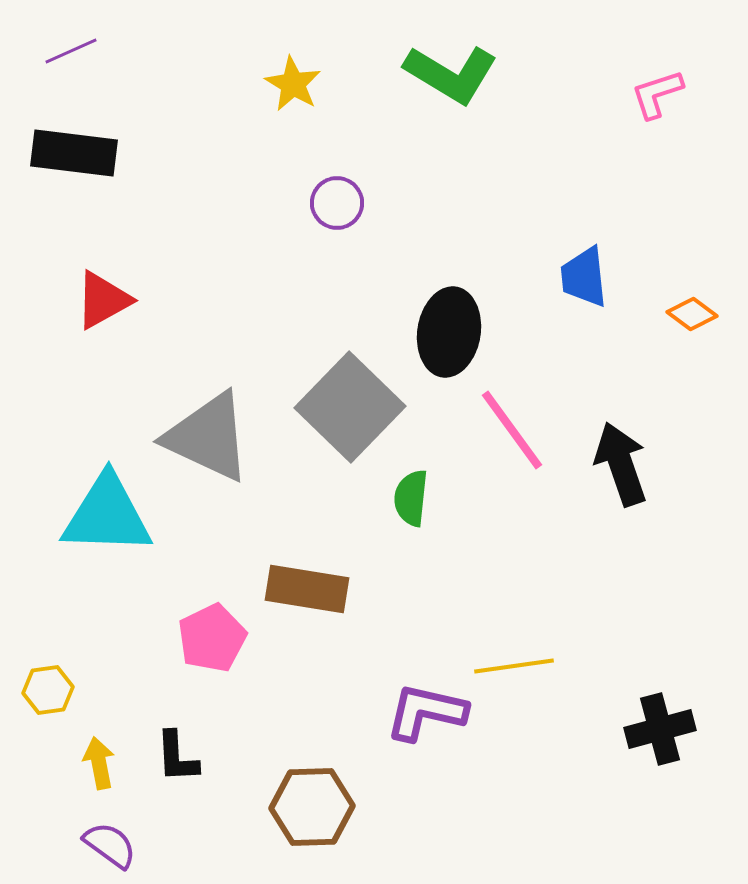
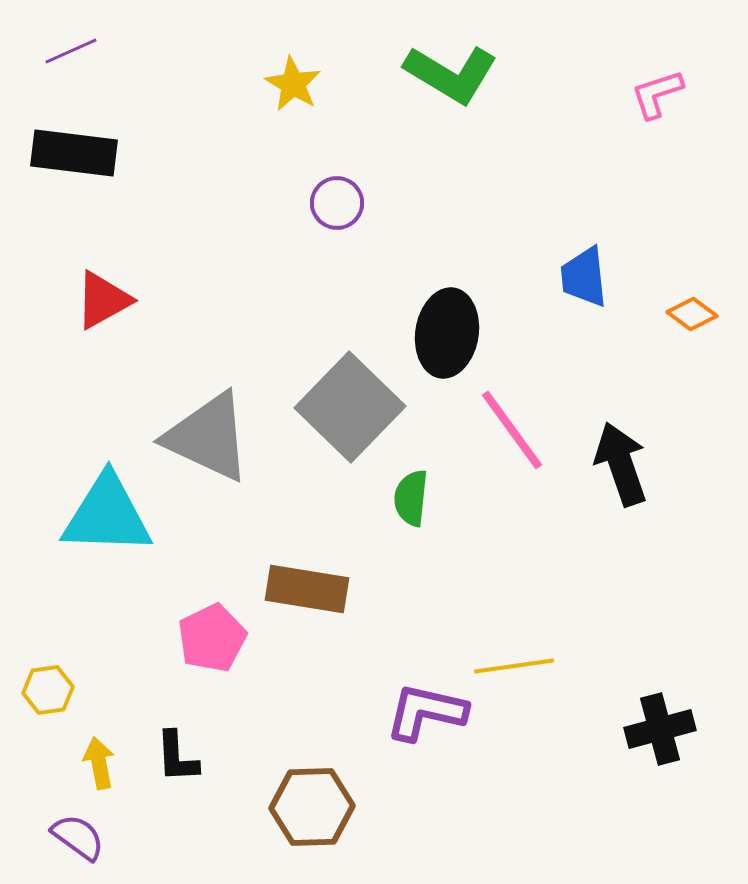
black ellipse: moved 2 px left, 1 px down
purple semicircle: moved 32 px left, 8 px up
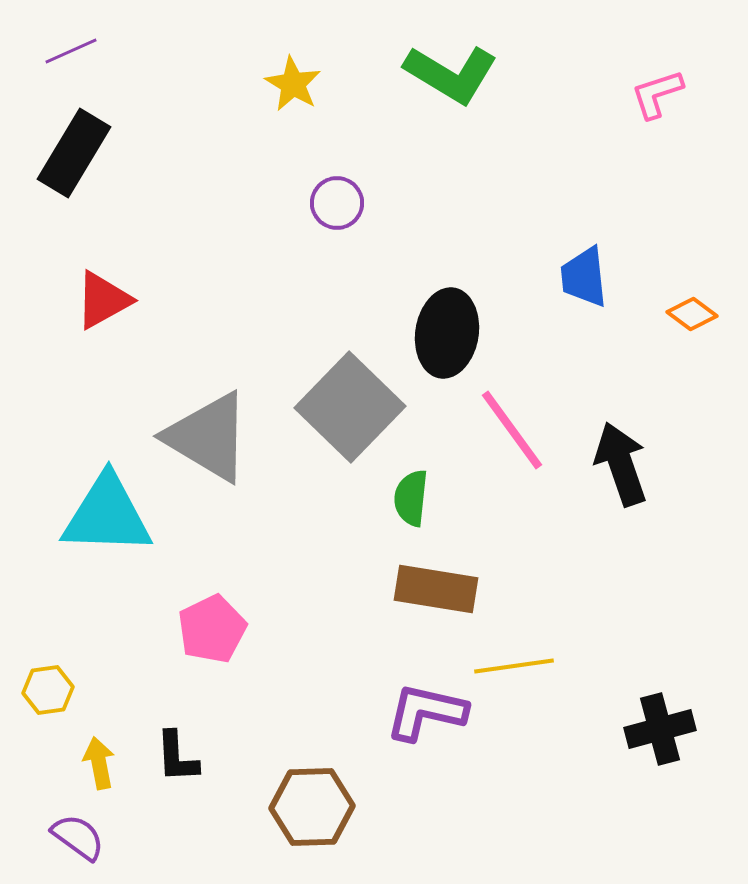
black rectangle: rotated 66 degrees counterclockwise
gray triangle: rotated 6 degrees clockwise
brown rectangle: moved 129 px right
pink pentagon: moved 9 px up
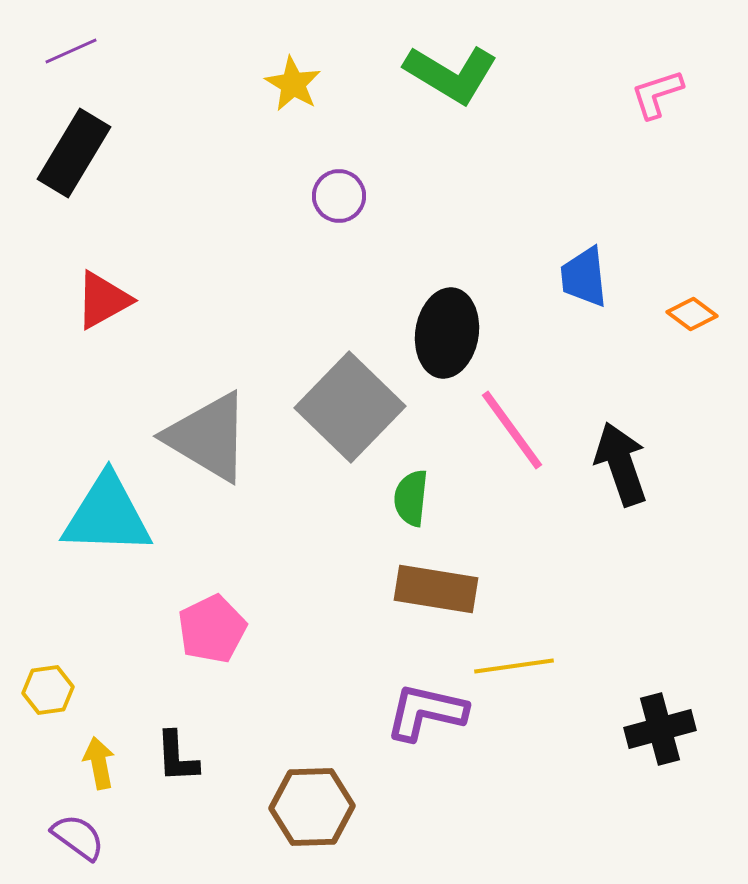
purple circle: moved 2 px right, 7 px up
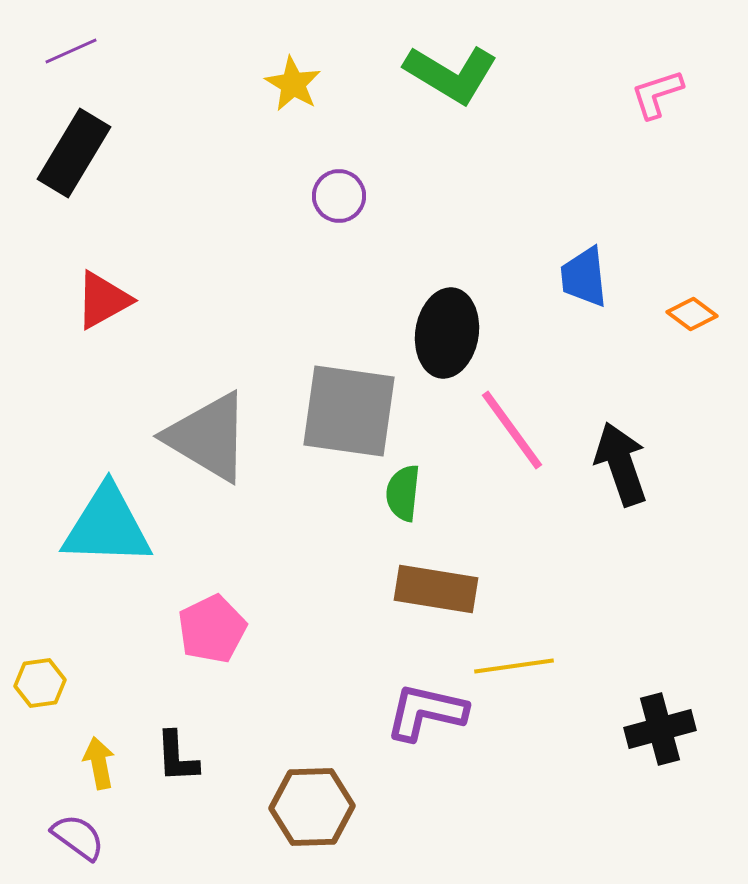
gray square: moved 1 px left, 4 px down; rotated 36 degrees counterclockwise
green semicircle: moved 8 px left, 5 px up
cyan triangle: moved 11 px down
yellow hexagon: moved 8 px left, 7 px up
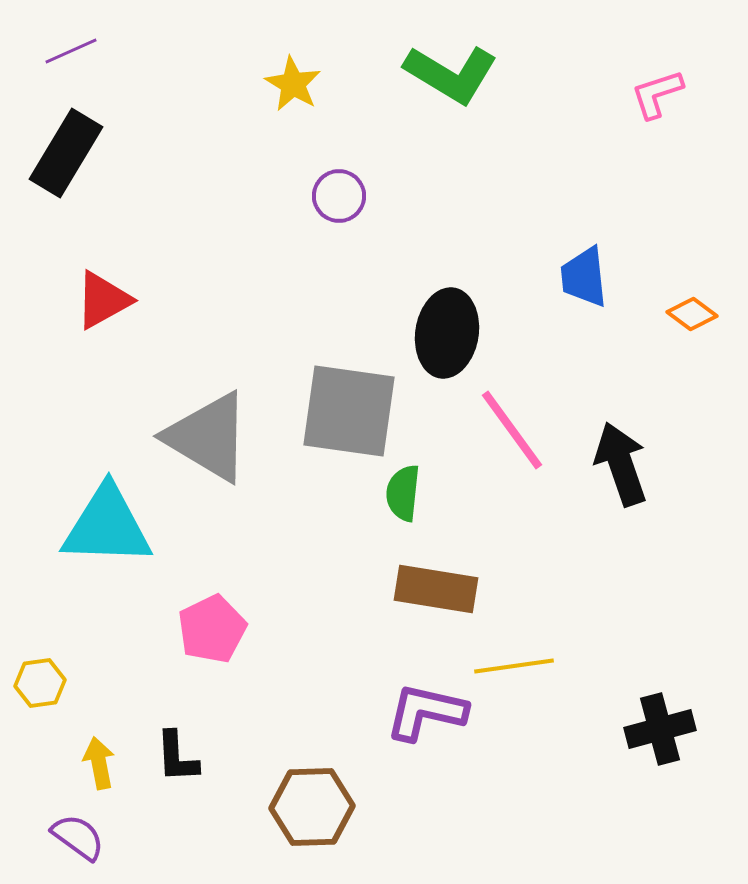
black rectangle: moved 8 px left
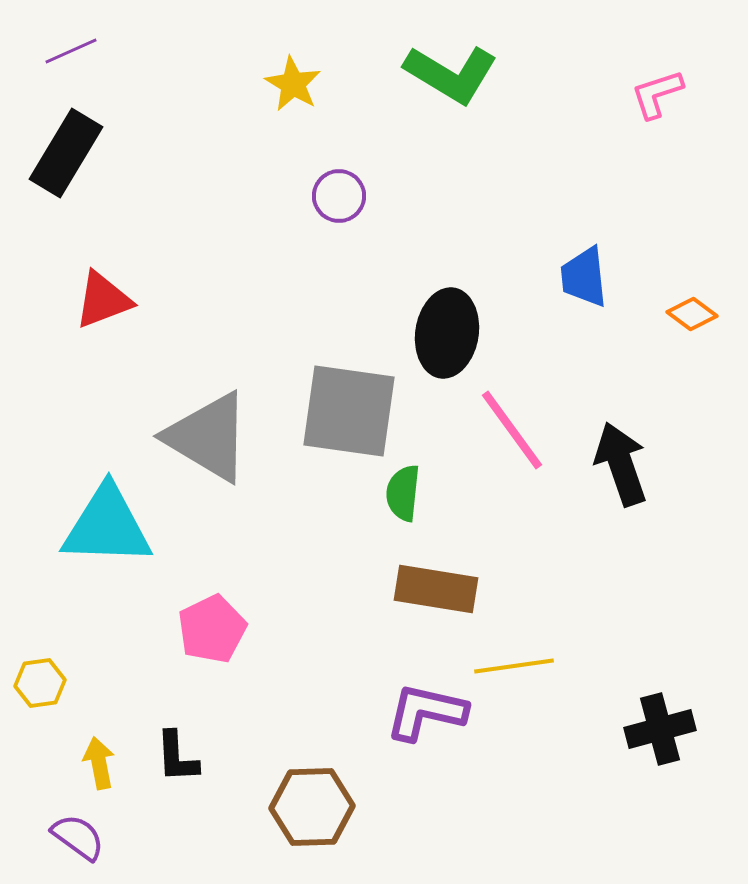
red triangle: rotated 8 degrees clockwise
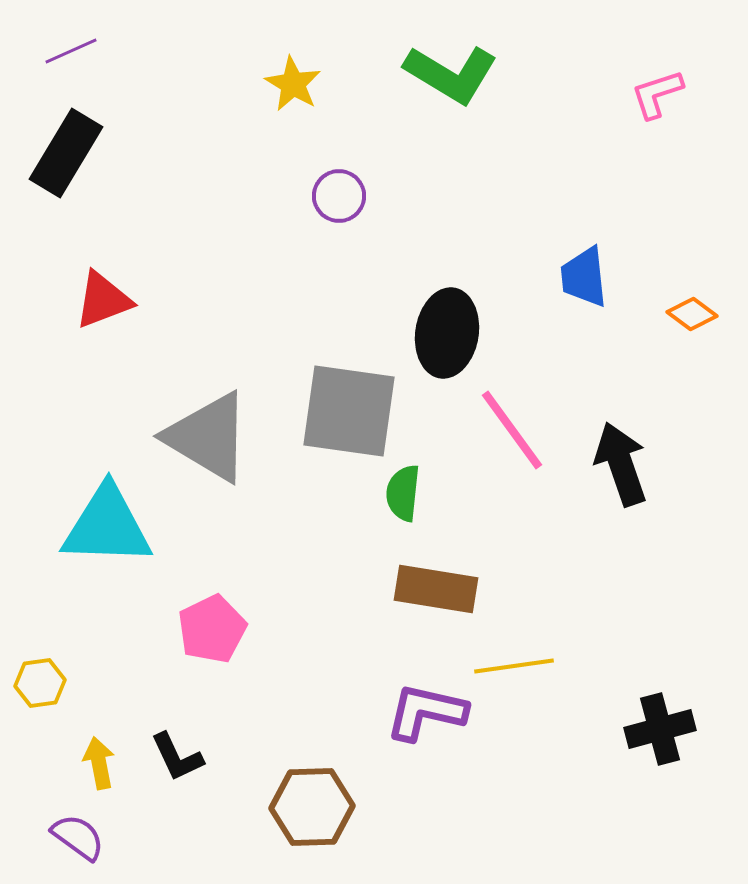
black L-shape: rotated 22 degrees counterclockwise
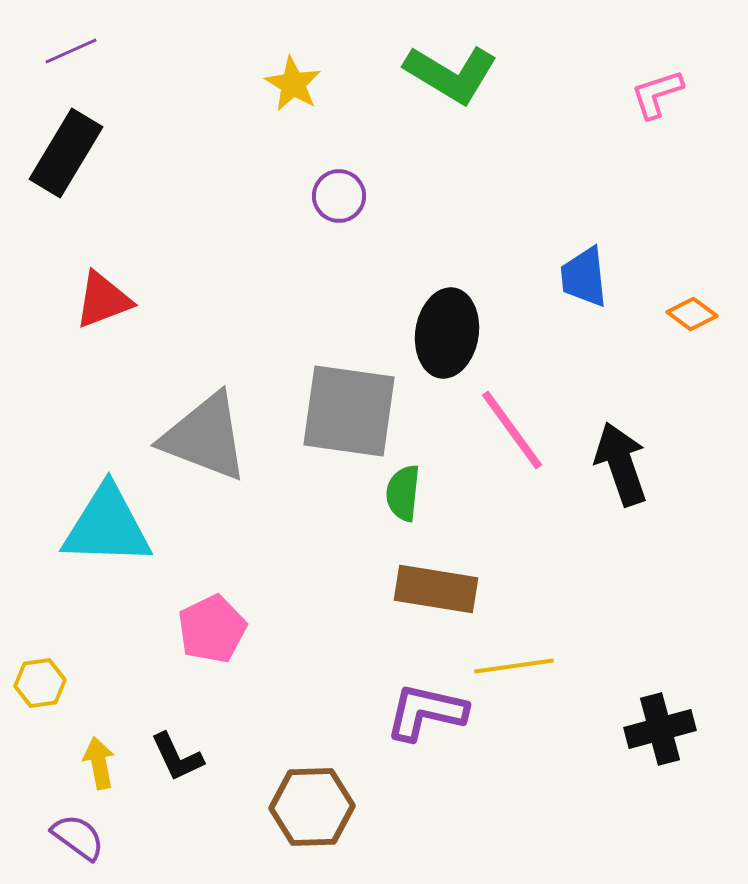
gray triangle: moved 3 px left; rotated 10 degrees counterclockwise
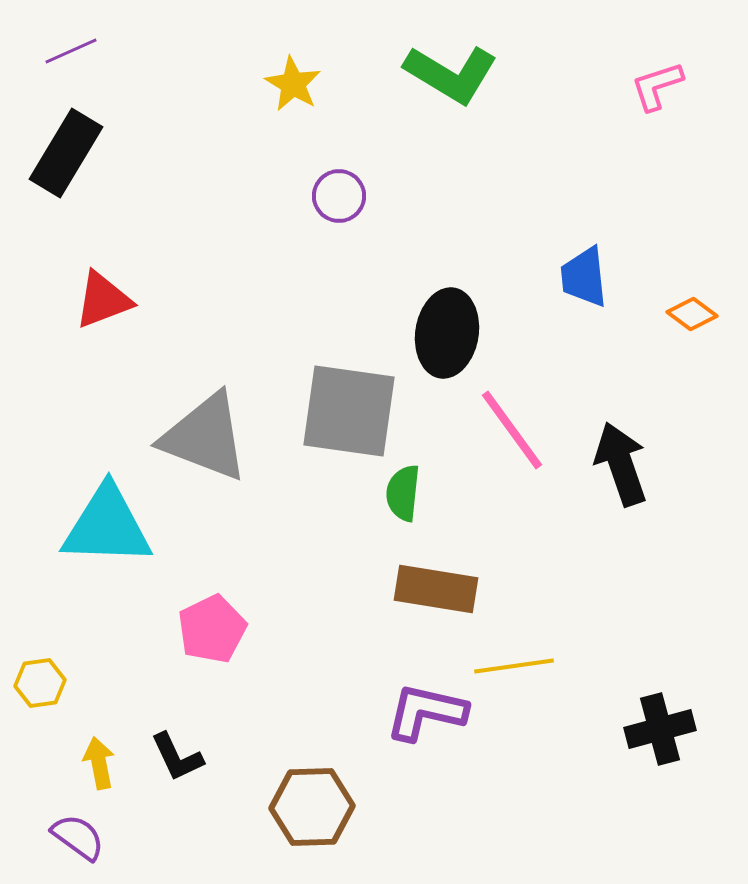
pink L-shape: moved 8 px up
